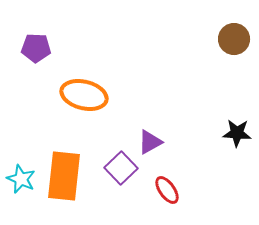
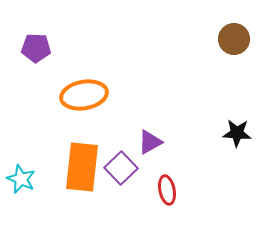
orange ellipse: rotated 24 degrees counterclockwise
orange rectangle: moved 18 px right, 9 px up
red ellipse: rotated 24 degrees clockwise
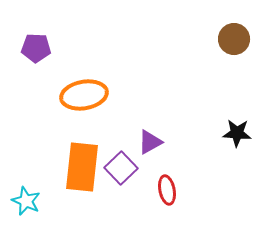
cyan star: moved 5 px right, 22 px down
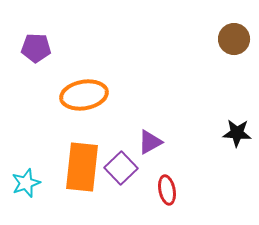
cyan star: moved 18 px up; rotated 28 degrees clockwise
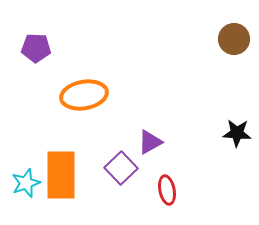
orange rectangle: moved 21 px left, 8 px down; rotated 6 degrees counterclockwise
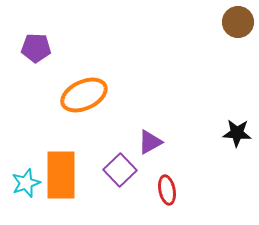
brown circle: moved 4 px right, 17 px up
orange ellipse: rotated 15 degrees counterclockwise
purple square: moved 1 px left, 2 px down
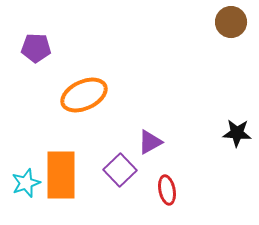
brown circle: moved 7 px left
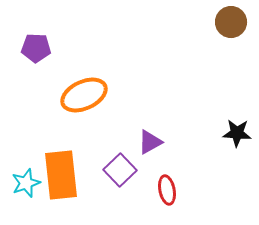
orange rectangle: rotated 6 degrees counterclockwise
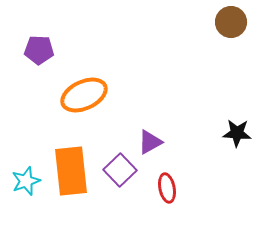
purple pentagon: moved 3 px right, 2 px down
orange rectangle: moved 10 px right, 4 px up
cyan star: moved 2 px up
red ellipse: moved 2 px up
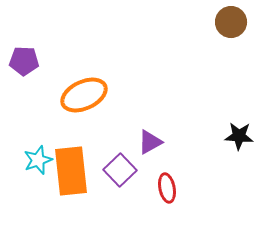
purple pentagon: moved 15 px left, 11 px down
black star: moved 2 px right, 3 px down
cyan star: moved 12 px right, 21 px up
